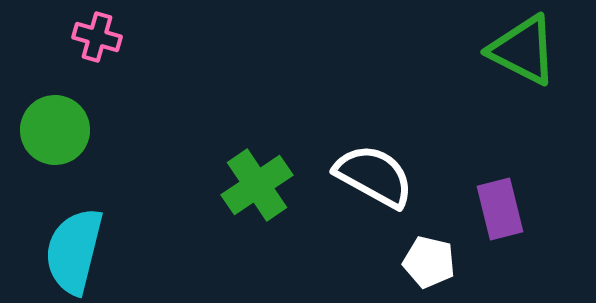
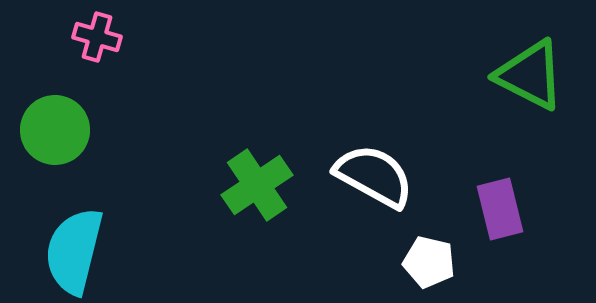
green triangle: moved 7 px right, 25 px down
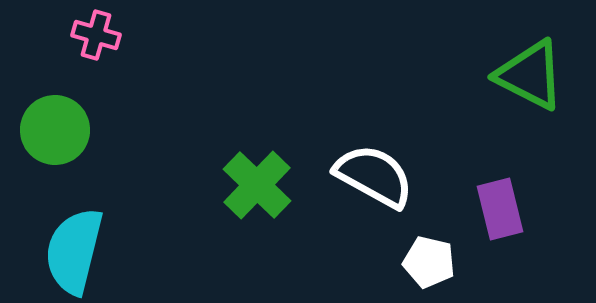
pink cross: moved 1 px left, 2 px up
green cross: rotated 12 degrees counterclockwise
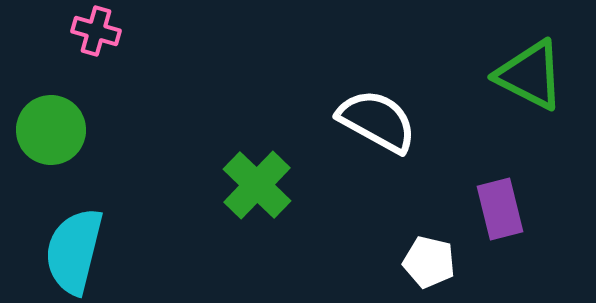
pink cross: moved 4 px up
green circle: moved 4 px left
white semicircle: moved 3 px right, 55 px up
